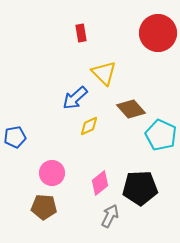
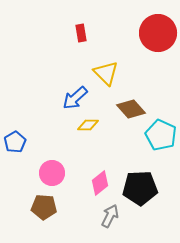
yellow triangle: moved 2 px right
yellow diamond: moved 1 px left, 1 px up; rotated 25 degrees clockwise
blue pentagon: moved 5 px down; rotated 20 degrees counterclockwise
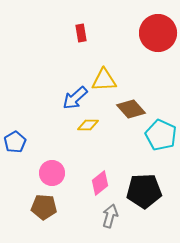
yellow triangle: moved 2 px left, 7 px down; rotated 48 degrees counterclockwise
black pentagon: moved 4 px right, 3 px down
gray arrow: rotated 10 degrees counterclockwise
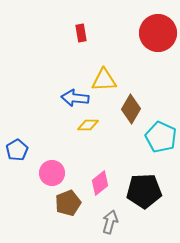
blue arrow: rotated 48 degrees clockwise
brown diamond: rotated 72 degrees clockwise
cyan pentagon: moved 2 px down
blue pentagon: moved 2 px right, 8 px down
brown pentagon: moved 24 px right, 4 px up; rotated 25 degrees counterclockwise
gray arrow: moved 6 px down
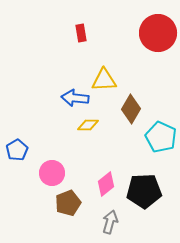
pink diamond: moved 6 px right, 1 px down
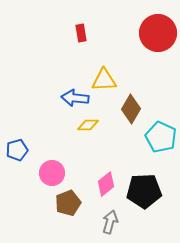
blue pentagon: rotated 15 degrees clockwise
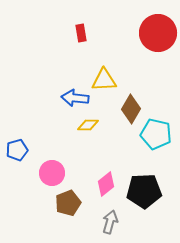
cyan pentagon: moved 5 px left, 3 px up; rotated 12 degrees counterclockwise
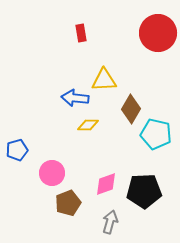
pink diamond: rotated 20 degrees clockwise
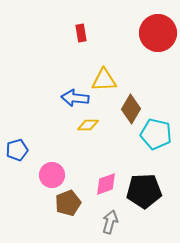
pink circle: moved 2 px down
